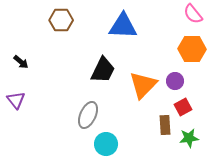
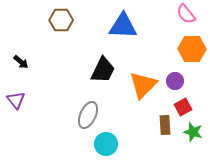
pink semicircle: moved 7 px left
green star: moved 4 px right, 6 px up; rotated 24 degrees clockwise
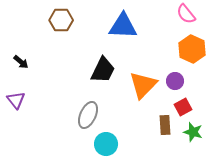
orange hexagon: rotated 24 degrees clockwise
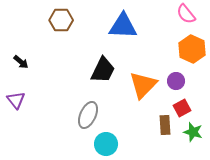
purple circle: moved 1 px right
red square: moved 1 px left, 1 px down
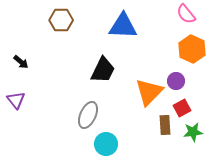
orange triangle: moved 6 px right, 7 px down
green star: rotated 24 degrees counterclockwise
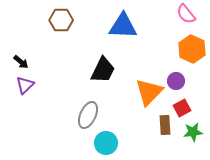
purple triangle: moved 9 px right, 15 px up; rotated 24 degrees clockwise
cyan circle: moved 1 px up
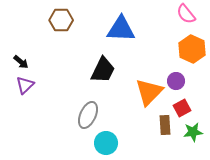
blue triangle: moved 2 px left, 3 px down
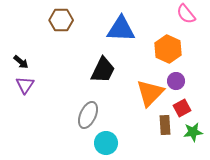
orange hexagon: moved 24 px left
purple triangle: rotated 12 degrees counterclockwise
orange triangle: moved 1 px right, 1 px down
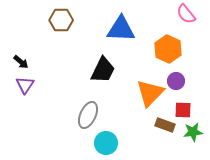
red square: moved 1 px right, 2 px down; rotated 30 degrees clockwise
brown rectangle: rotated 66 degrees counterclockwise
